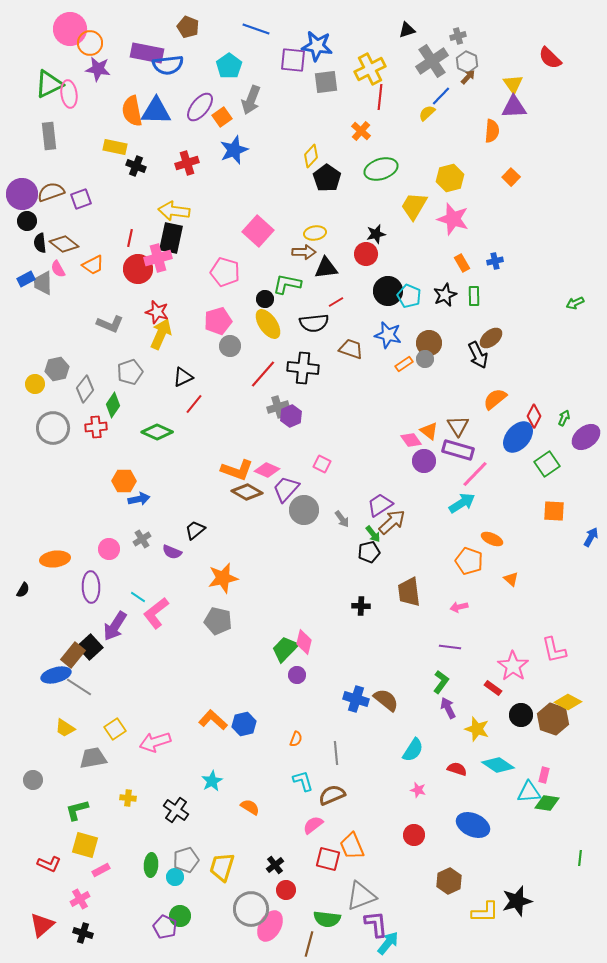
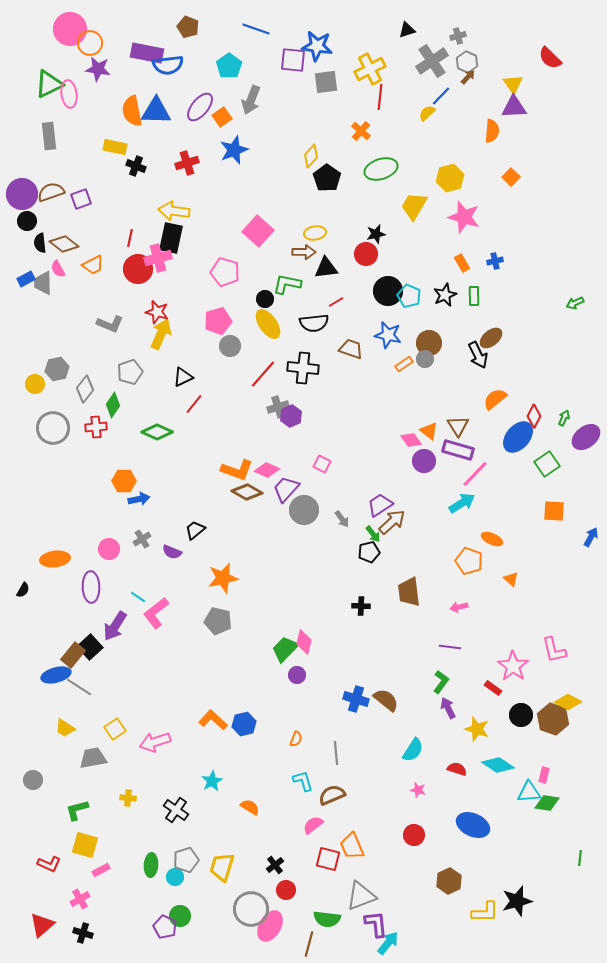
pink star at (453, 219): moved 11 px right, 2 px up
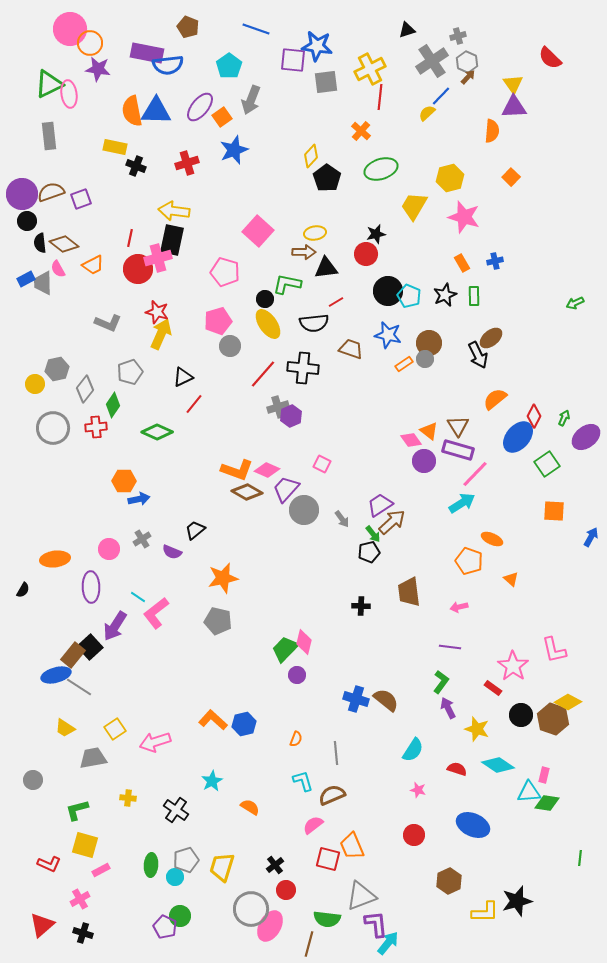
black rectangle at (171, 238): moved 1 px right, 2 px down
gray L-shape at (110, 324): moved 2 px left, 1 px up
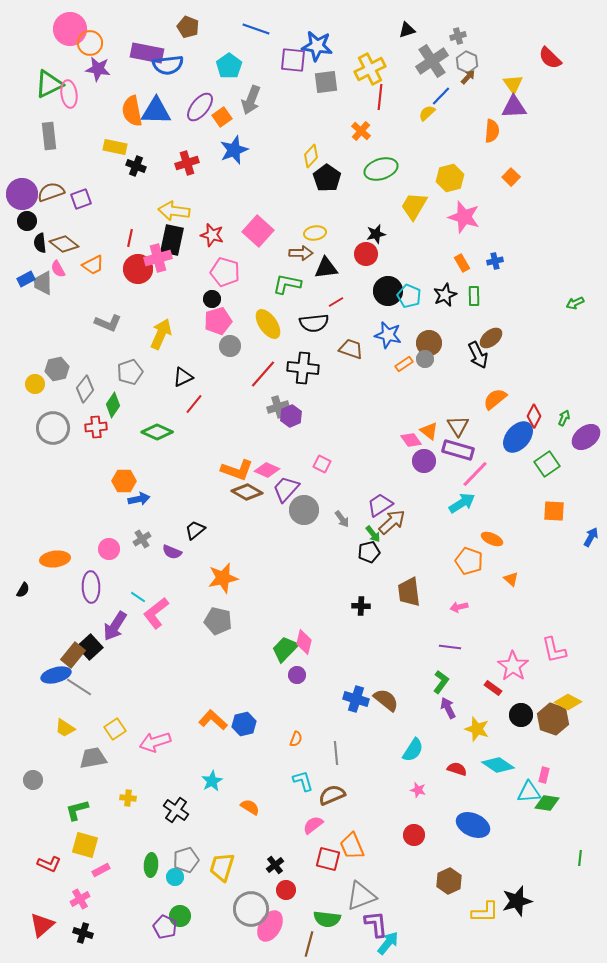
brown arrow at (304, 252): moved 3 px left, 1 px down
black circle at (265, 299): moved 53 px left
red star at (157, 312): moved 55 px right, 77 px up
